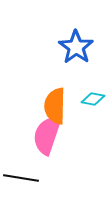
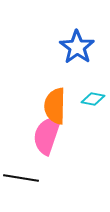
blue star: moved 1 px right
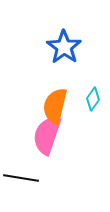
blue star: moved 13 px left
cyan diamond: rotated 65 degrees counterclockwise
orange semicircle: rotated 12 degrees clockwise
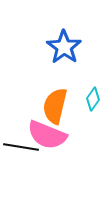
pink semicircle: rotated 87 degrees counterclockwise
black line: moved 31 px up
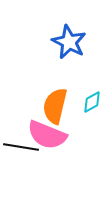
blue star: moved 5 px right, 5 px up; rotated 8 degrees counterclockwise
cyan diamond: moved 1 px left, 3 px down; rotated 25 degrees clockwise
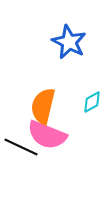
orange semicircle: moved 12 px left
black line: rotated 16 degrees clockwise
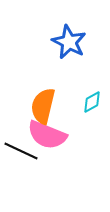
black line: moved 4 px down
